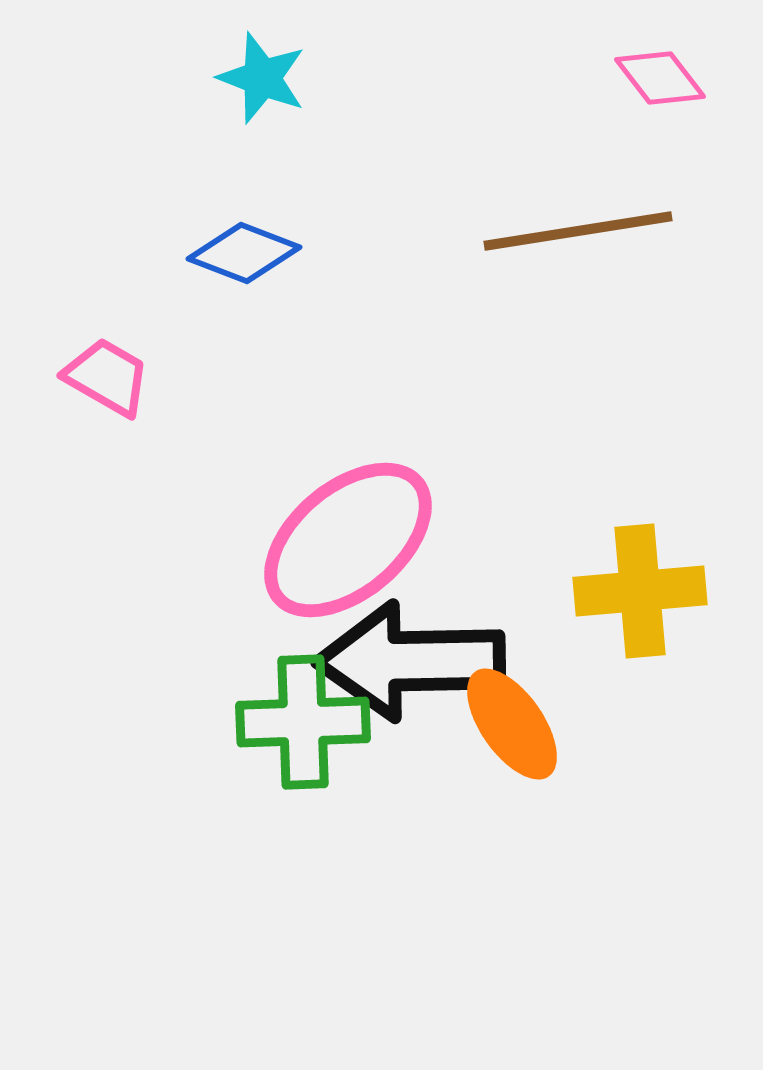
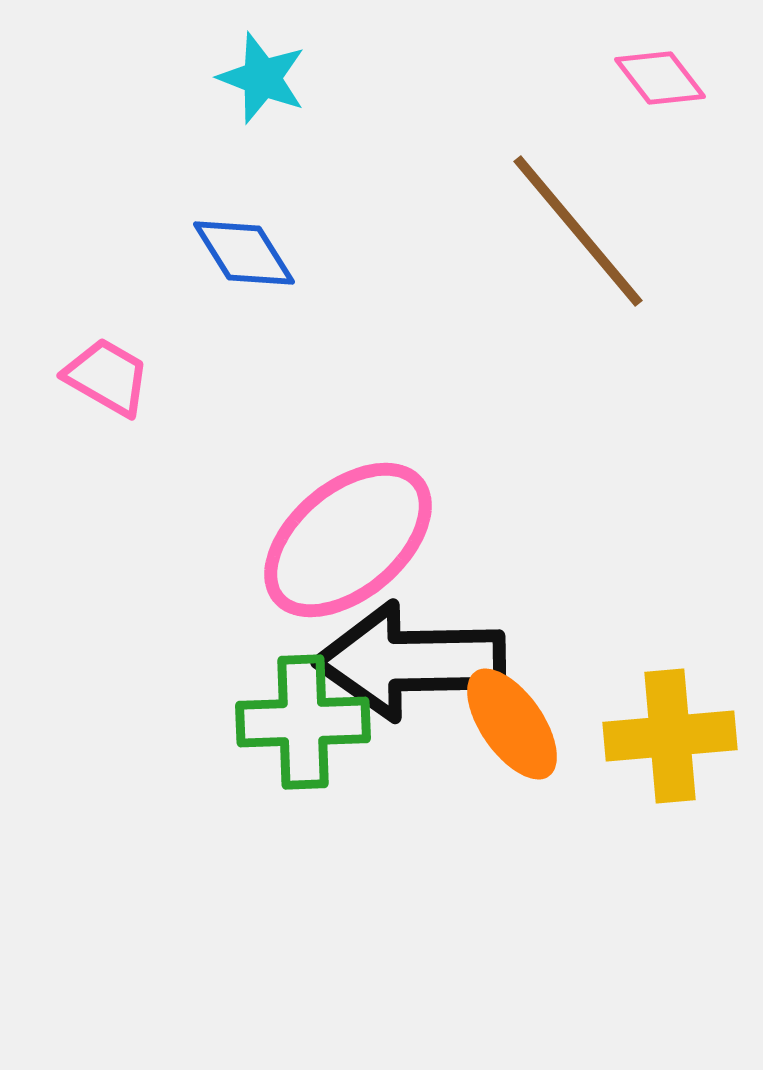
brown line: rotated 59 degrees clockwise
blue diamond: rotated 37 degrees clockwise
yellow cross: moved 30 px right, 145 px down
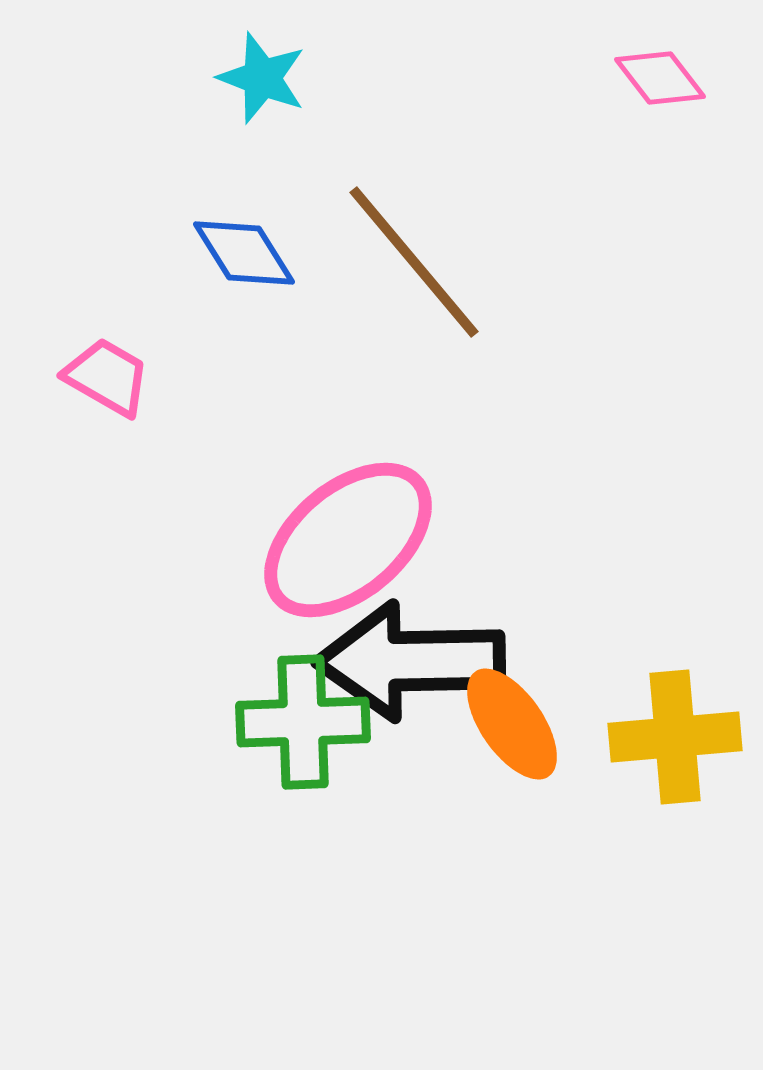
brown line: moved 164 px left, 31 px down
yellow cross: moved 5 px right, 1 px down
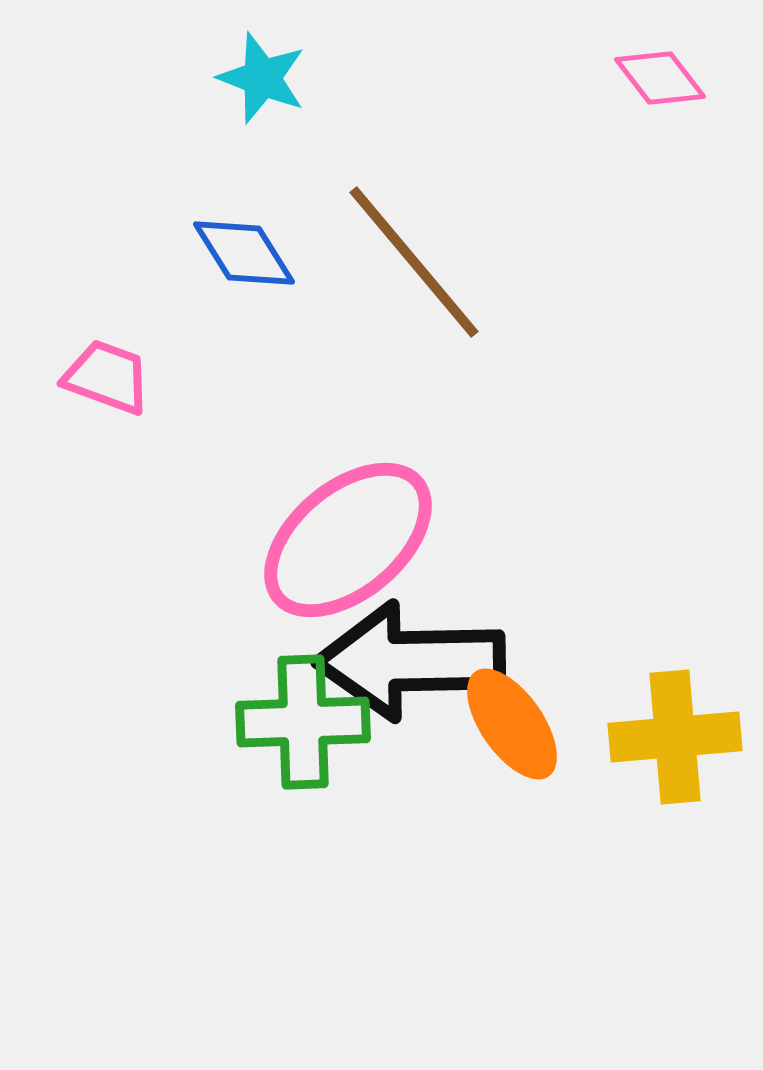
pink trapezoid: rotated 10 degrees counterclockwise
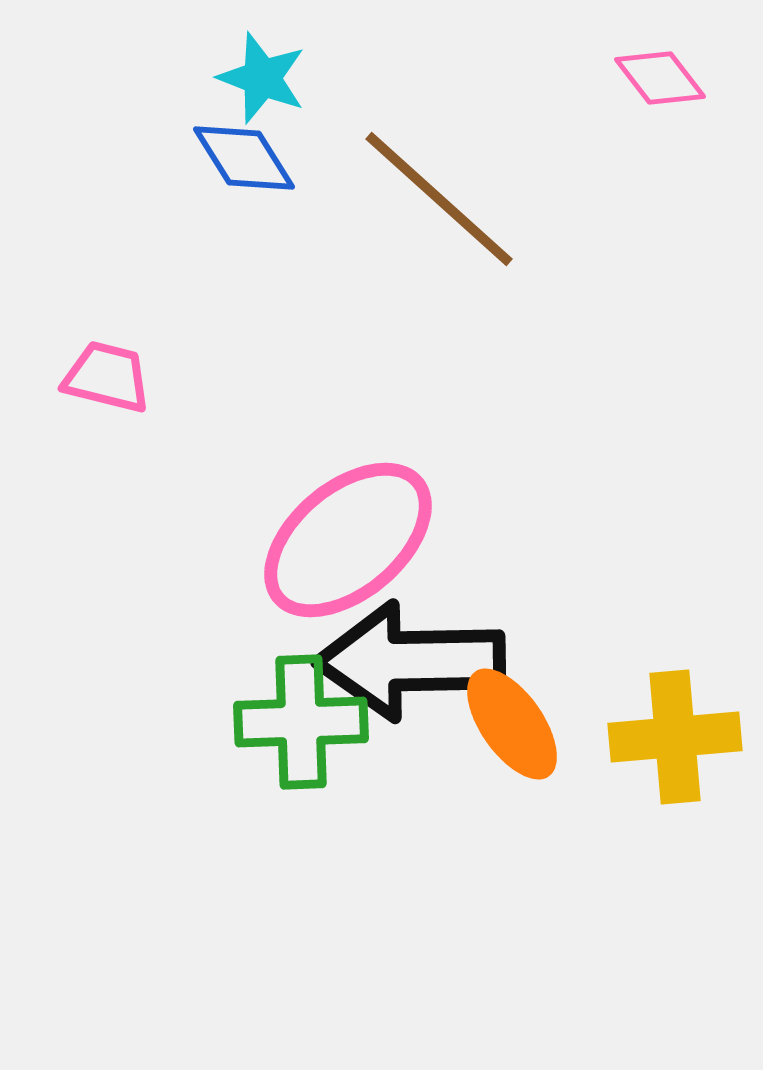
blue diamond: moved 95 px up
brown line: moved 25 px right, 63 px up; rotated 8 degrees counterclockwise
pink trapezoid: rotated 6 degrees counterclockwise
green cross: moved 2 px left
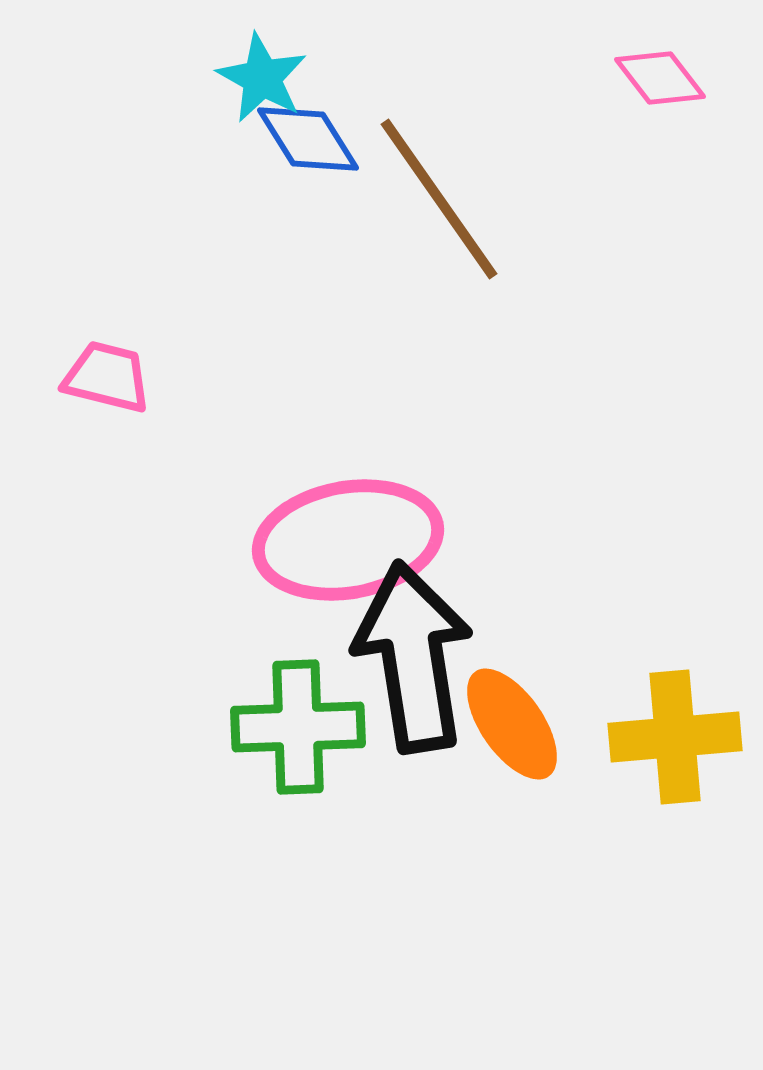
cyan star: rotated 8 degrees clockwise
blue diamond: moved 64 px right, 19 px up
brown line: rotated 13 degrees clockwise
pink ellipse: rotated 30 degrees clockwise
black arrow: moved 3 px right, 4 px up; rotated 82 degrees clockwise
green cross: moved 3 px left, 5 px down
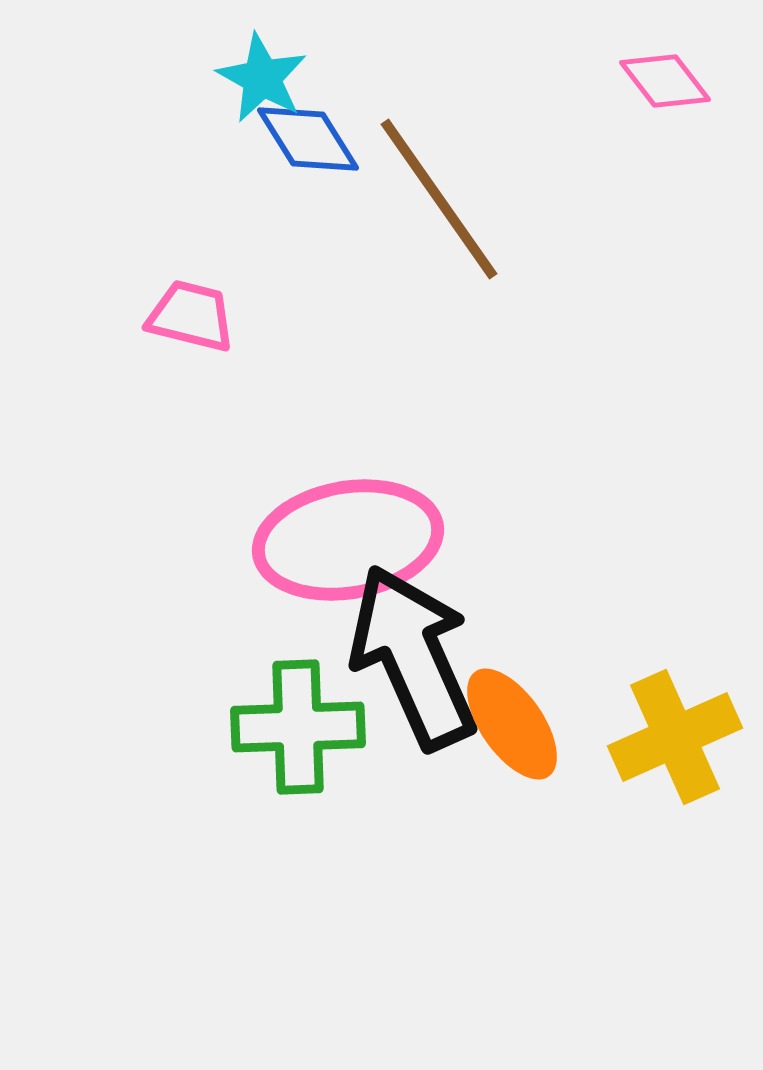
pink diamond: moved 5 px right, 3 px down
pink trapezoid: moved 84 px right, 61 px up
black arrow: rotated 15 degrees counterclockwise
yellow cross: rotated 19 degrees counterclockwise
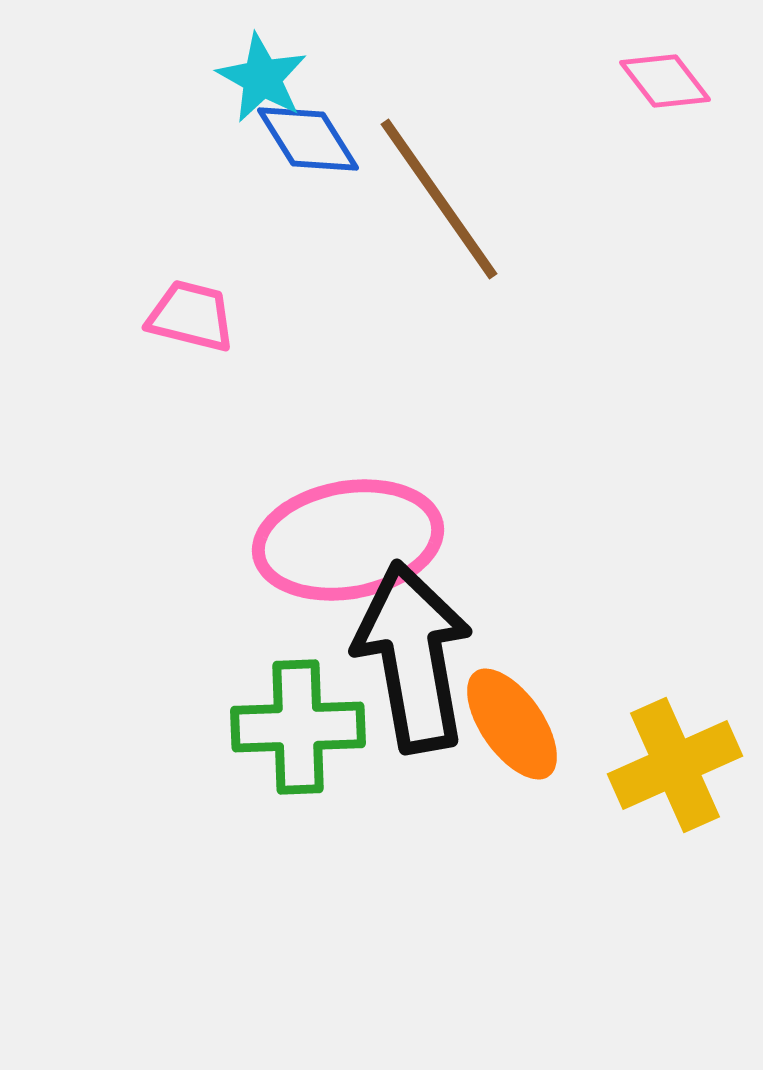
black arrow: rotated 14 degrees clockwise
yellow cross: moved 28 px down
